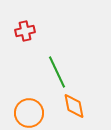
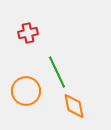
red cross: moved 3 px right, 2 px down
orange circle: moved 3 px left, 22 px up
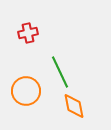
green line: moved 3 px right
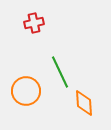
red cross: moved 6 px right, 10 px up
orange diamond: moved 10 px right, 3 px up; rotated 8 degrees clockwise
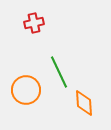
green line: moved 1 px left
orange circle: moved 1 px up
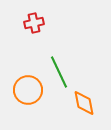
orange circle: moved 2 px right
orange diamond: rotated 8 degrees counterclockwise
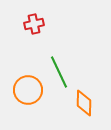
red cross: moved 1 px down
orange diamond: rotated 12 degrees clockwise
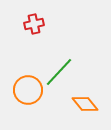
green line: rotated 68 degrees clockwise
orange diamond: moved 1 px right, 1 px down; rotated 40 degrees counterclockwise
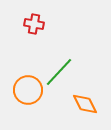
red cross: rotated 24 degrees clockwise
orange diamond: rotated 12 degrees clockwise
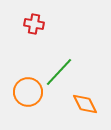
orange circle: moved 2 px down
